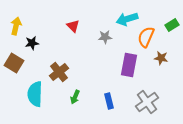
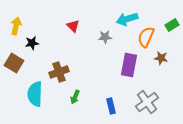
brown cross: rotated 18 degrees clockwise
blue rectangle: moved 2 px right, 5 px down
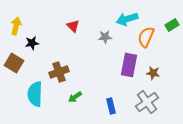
brown star: moved 8 px left, 15 px down
green arrow: rotated 32 degrees clockwise
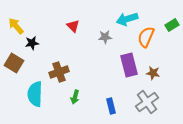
yellow arrow: rotated 54 degrees counterclockwise
purple rectangle: rotated 25 degrees counterclockwise
green arrow: rotated 40 degrees counterclockwise
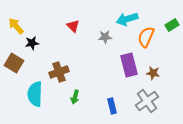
gray cross: moved 1 px up
blue rectangle: moved 1 px right
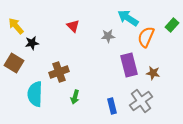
cyan arrow: moved 1 px right, 1 px up; rotated 50 degrees clockwise
green rectangle: rotated 16 degrees counterclockwise
gray star: moved 3 px right, 1 px up
gray cross: moved 6 px left
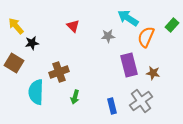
cyan semicircle: moved 1 px right, 2 px up
